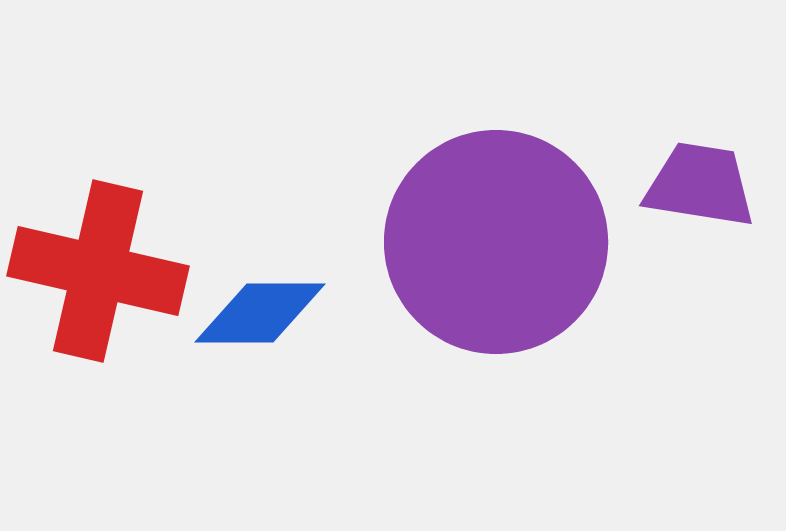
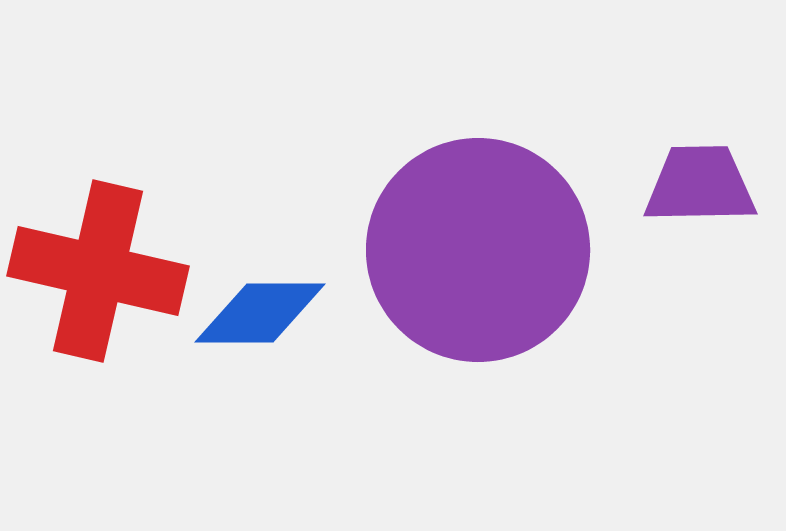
purple trapezoid: rotated 10 degrees counterclockwise
purple circle: moved 18 px left, 8 px down
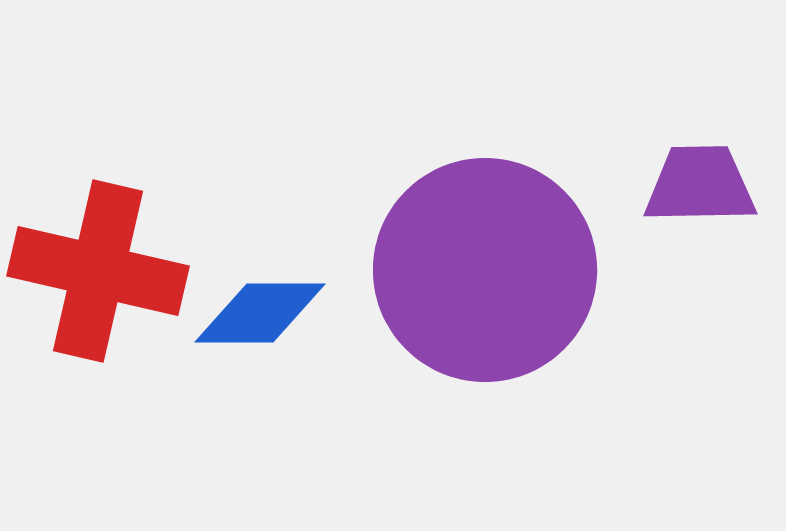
purple circle: moved 7 px right, 20 px down
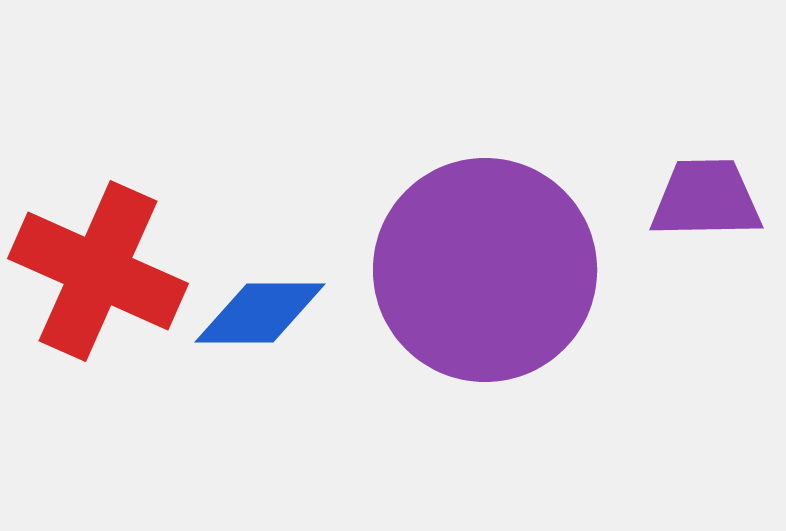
purple trapezoid: moved 6 px right, 14 px down
red cross: rotated 11 degrees clockwise
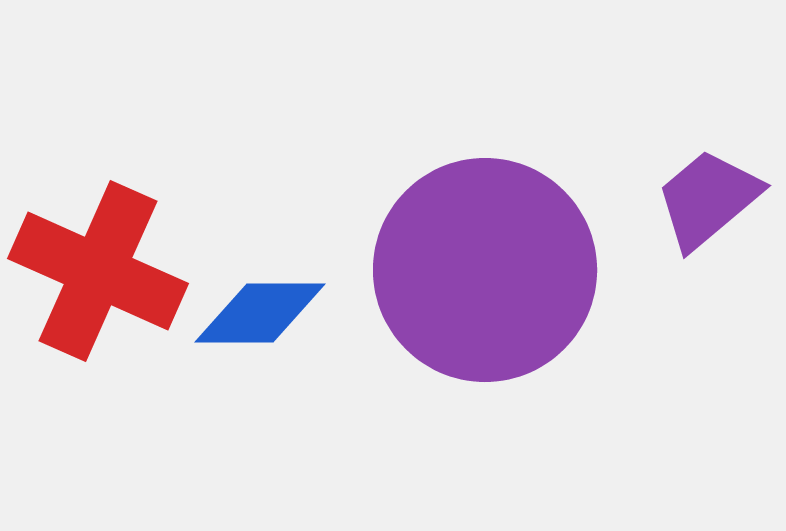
purple trapezoid: moved 2 px right; rotated 39 degrees counterclockwise
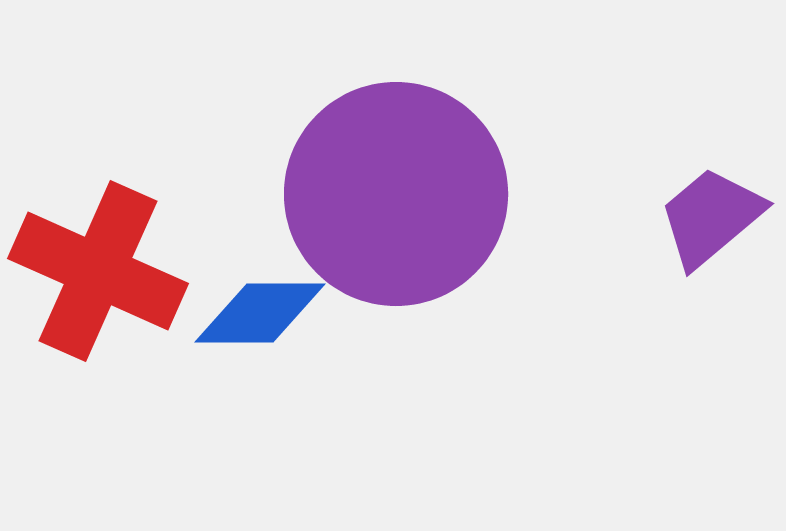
purple trapezoid: moved 3 px right, 18 px down
purple circle: moved 89 px left, 76 px up
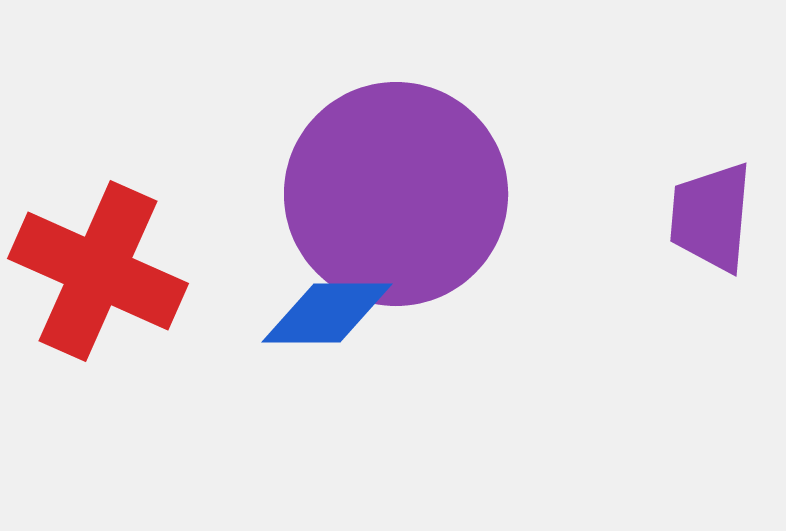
purple trapezoid: rotated 45 degrees counterclockwise
blue diamond: moved 67 px right
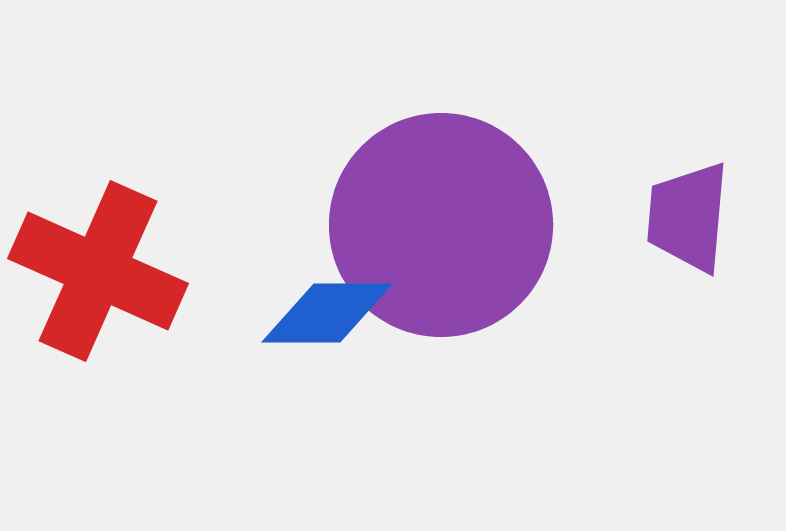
purple circle: moved 45 px right, 31 px down
purple trapezoid: moved 23 px left
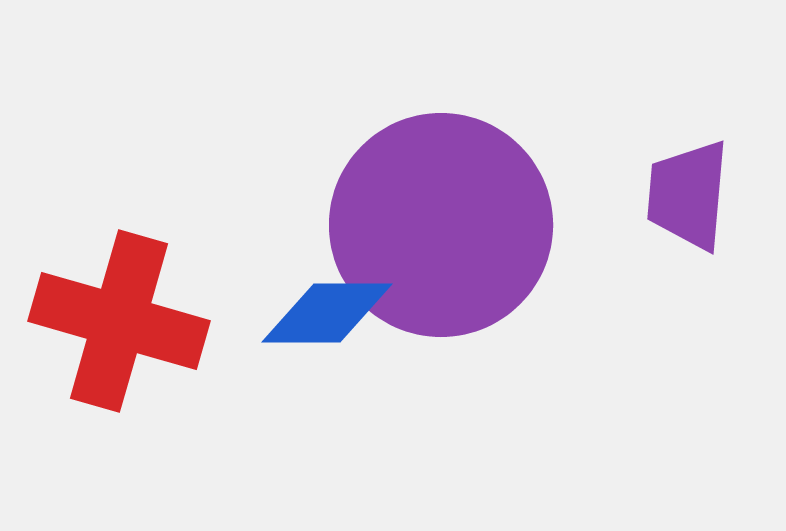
purple trapezoid: moved 22 px up
red cross: moved 21 px right, 50 px down; rotated 8 degrees counterclockwise
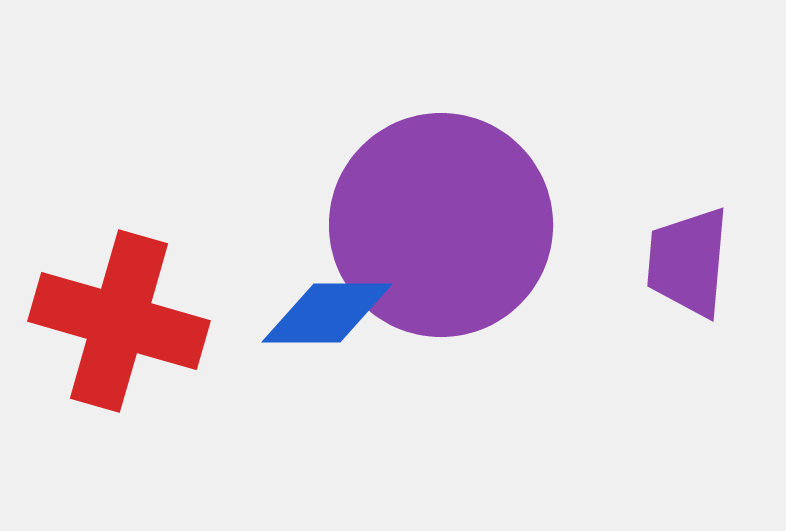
purple trapezoid: moved 67 px down
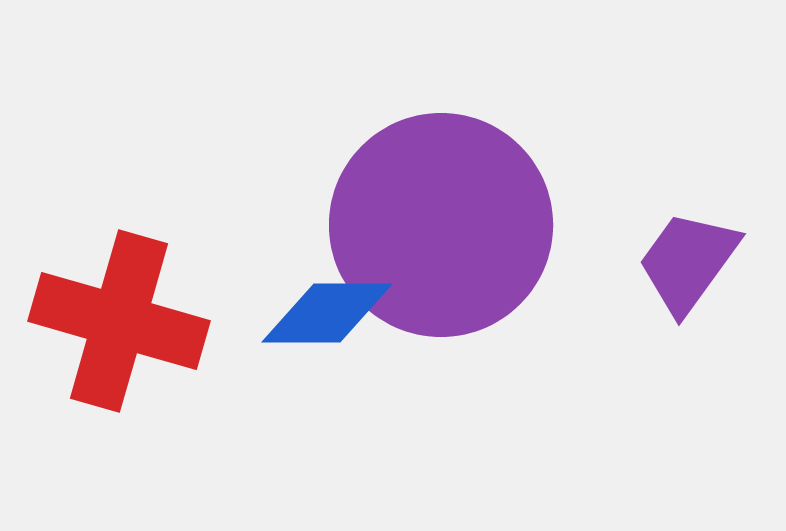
purple trapezoid: rotated 31 degrees clockwise
